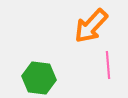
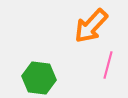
pink line: rotated 20 degrees clockwise
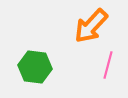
green hexagon: moved 4 px left, 11 px up
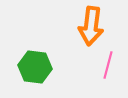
orange arrow: rotated 36 degrees counterclockwise
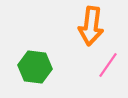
pink line: rotated 20 degrees clockwise
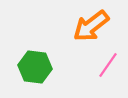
orange arrow: rotated 45 degrees clockwise
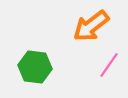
pink line: moved 1 px right
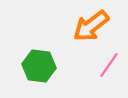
green hexagon: moved 4 px right, 1 px up
